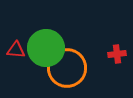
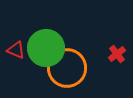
red triangle: rotated 18 degrees clockwise
red cross: rotated 30 degrees counterclockwise
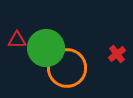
red triangle: moved 1 px right, 10 px up; rotated 24 degrees counterclockwise
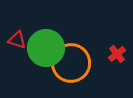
red triangle: rotated 18 degrees clockwise
orange circle: moved 4 px right, 5 px up
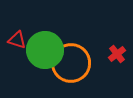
green circle: moved 1 px left, 2 px down
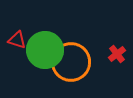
orange circle: moved 1 px up
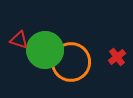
red triangle: moved 2 px right
red cross: moved 3 px down
